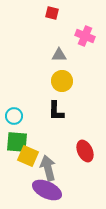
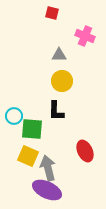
green square: moved 15 px right, 13 px up
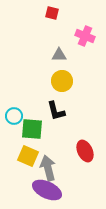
black L-shape: rotated 15 degrees counterclockwise
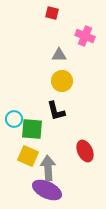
cyan circle: moved 3 px down
gray arrow: rotated 10 degrees clockwise
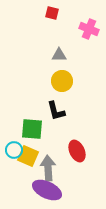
pink cross: moved 4 px right, 7 px up
cyan circle: moved 31 px down
red ellipse: moved 8 px left
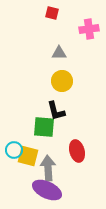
pink cross: rotated 30 degrees counterclockwise
gray triangle: moved 2 px up
green square: moved 12 px right, 2 px up
red ellipse: rotated 10 degrees clockwise
yellow square: rotated 10 degrees counterclockwise
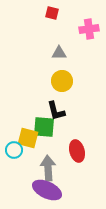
yellow square: moved 18 px up
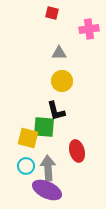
cyan circle: moved 12 px right, 16 px down
